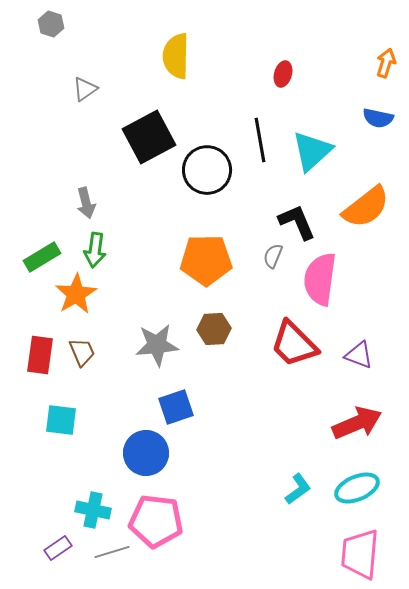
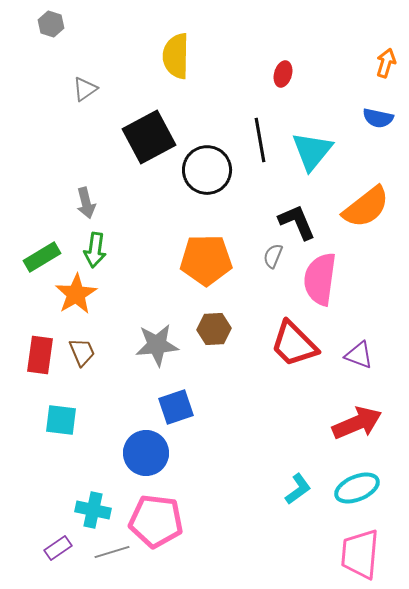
cyan triangle: rotated 9 degrees counterclockwise
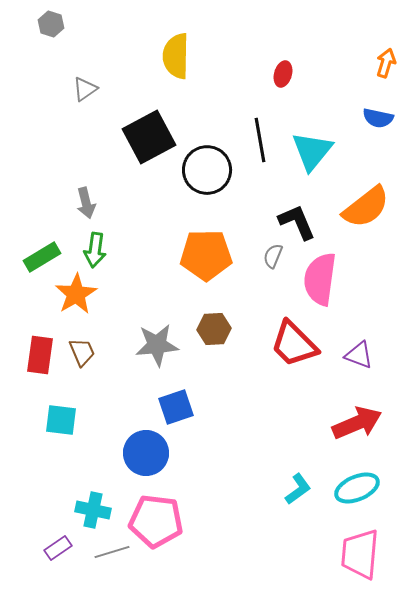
orange pentagon: moved 5 px up
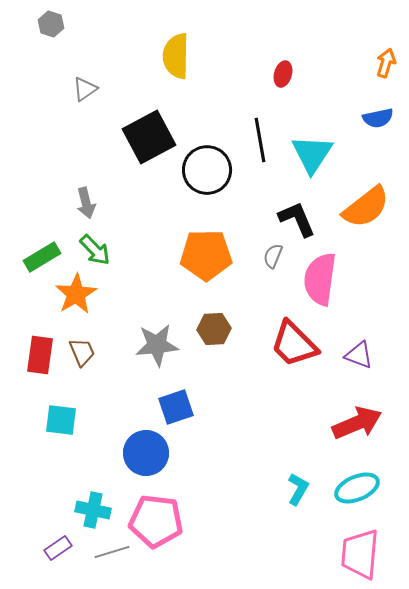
blue semicircle: rotated 24 degrees counterclockwise
cyan triangle: moved 3 px down; rotated 6 degrees counterclockwise
black L-shape: moved 3 px up
green arrow: rotated 52 degrees counterclockwise
cyan L-shape: rotated 24 degrees counterclockwise
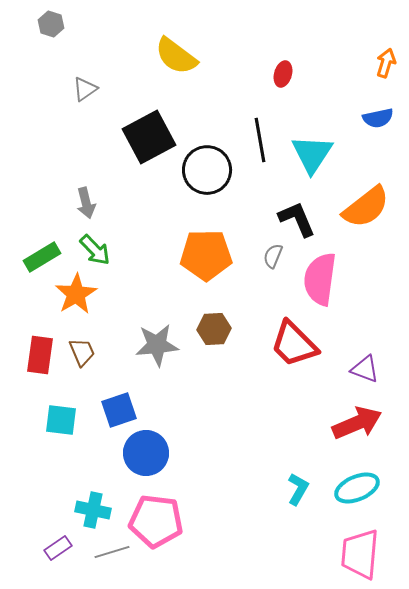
yellow semicircle: rotated 54 degrees counterclockwise
purple triangle: moved 6 px right, 14 px down
blue square: moved 57 px left, 3 px down
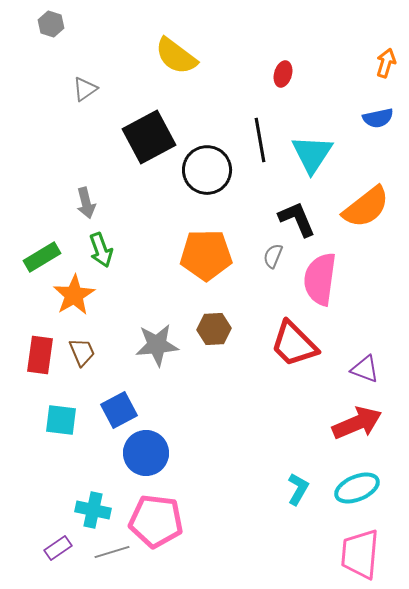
green arrow: moved 6 px right; rotated 24 degrees clockwise
orange star: moved 2 px left, 1 px down
blue square: rotated 9 degrees counterclockwise
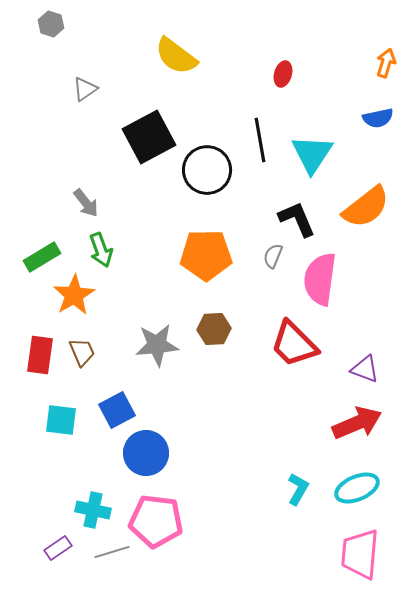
gray arrow: rotated 24 degrees counterclockwise
blue square: moved 2 px left
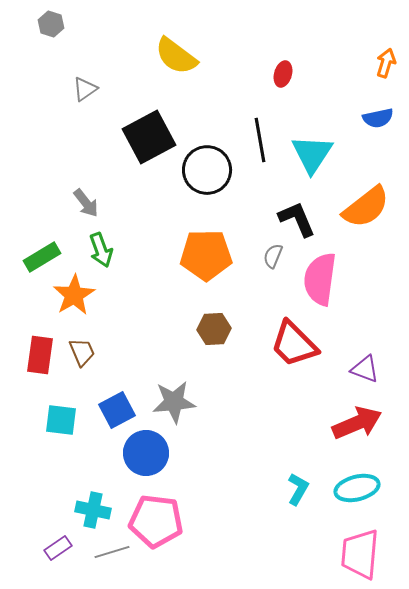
gray star: moved 17 px right, 57 px down
cyan ellipse: rotated 9 degrees clockwise
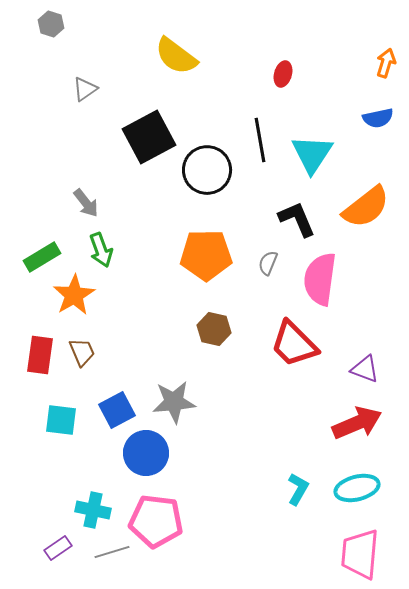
gray semicircle: moved 5 px left, 7 px down
brown hexagon: rotated 16 degrees clockwise
